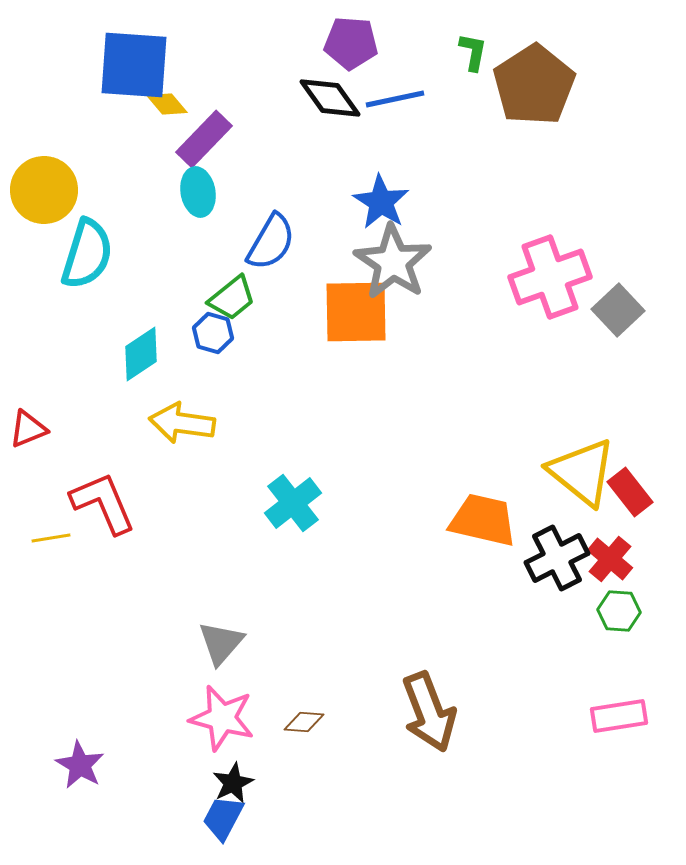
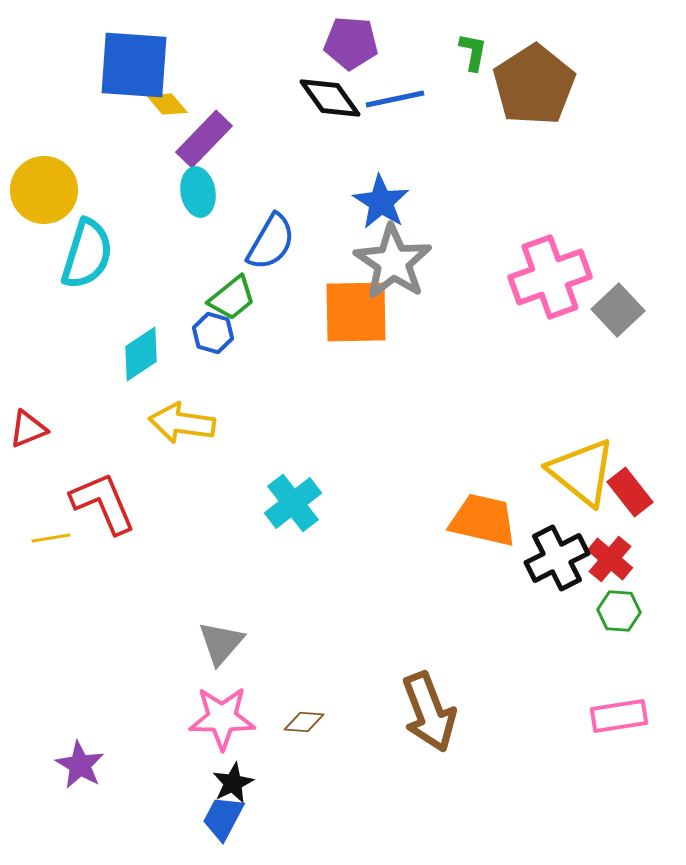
pink star: rotated 14 degrees counterclockwise
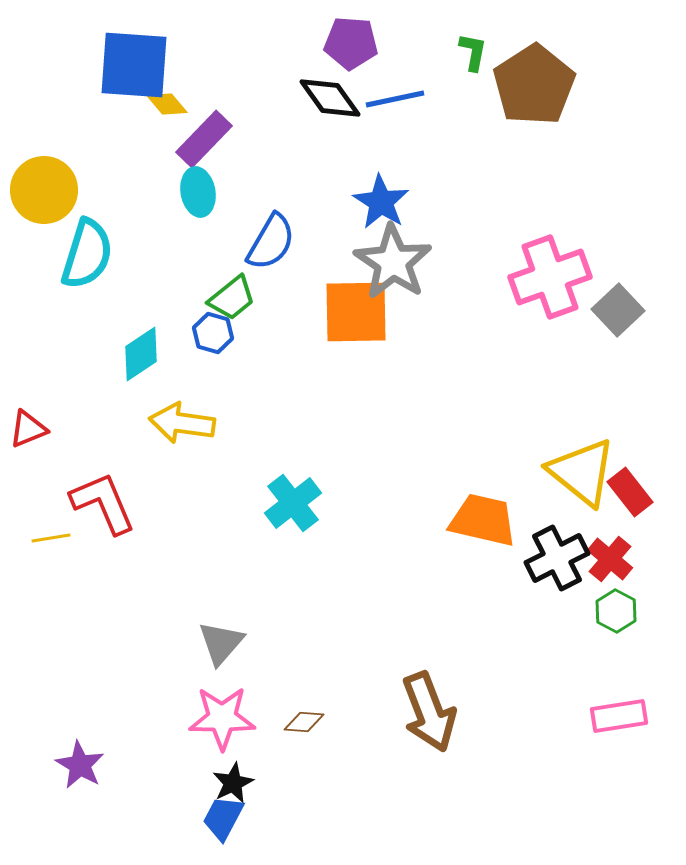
green hexagon: moved 3 px left; rotated 24 degrees clockwise
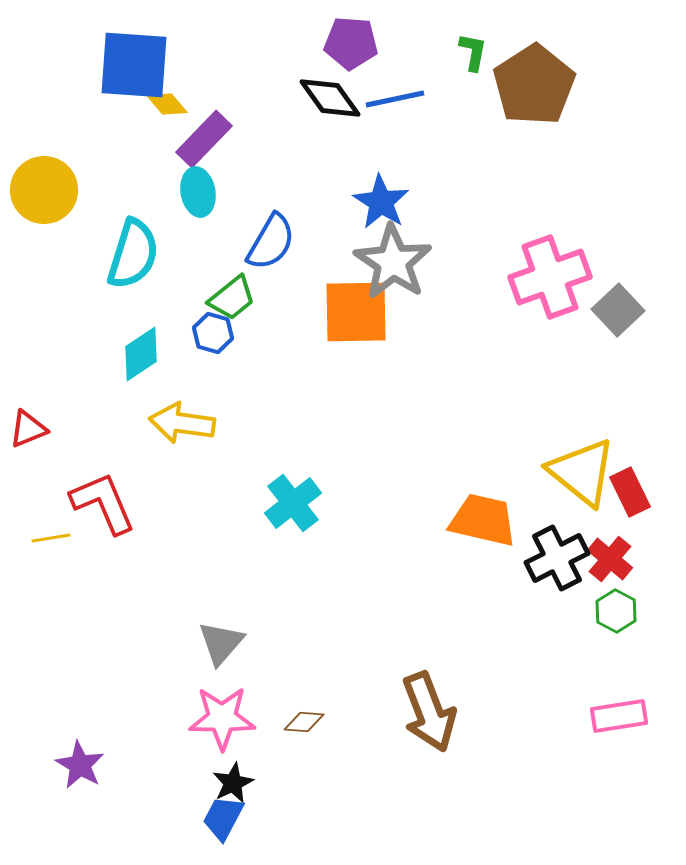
cyan semicircle: moved 46 px right
red rectangle: rotated 12 degrees clockwise
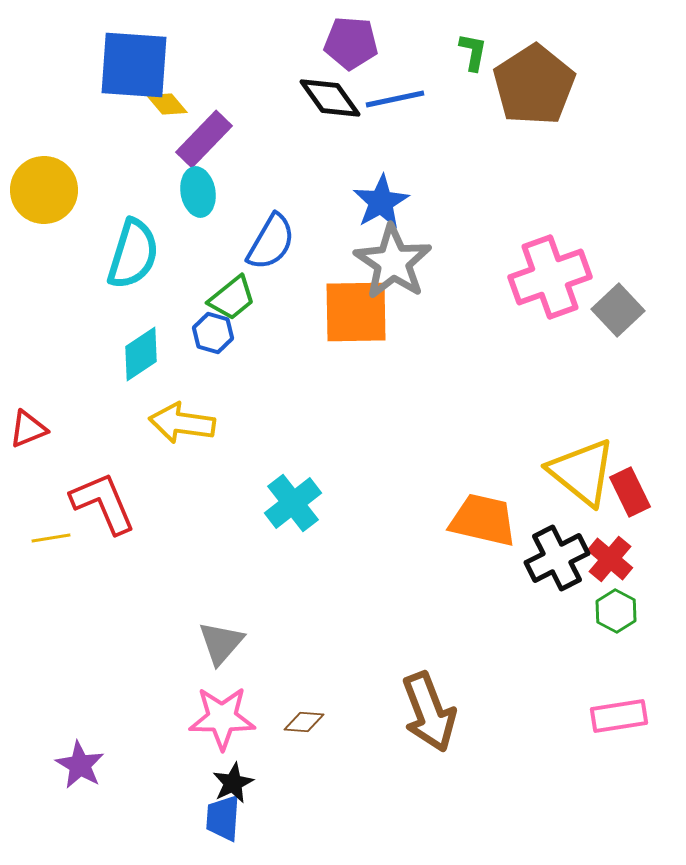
blue star: rotated 10 degrees clockwise
blue trapezoid: rotated 24 degrees counterclockwise
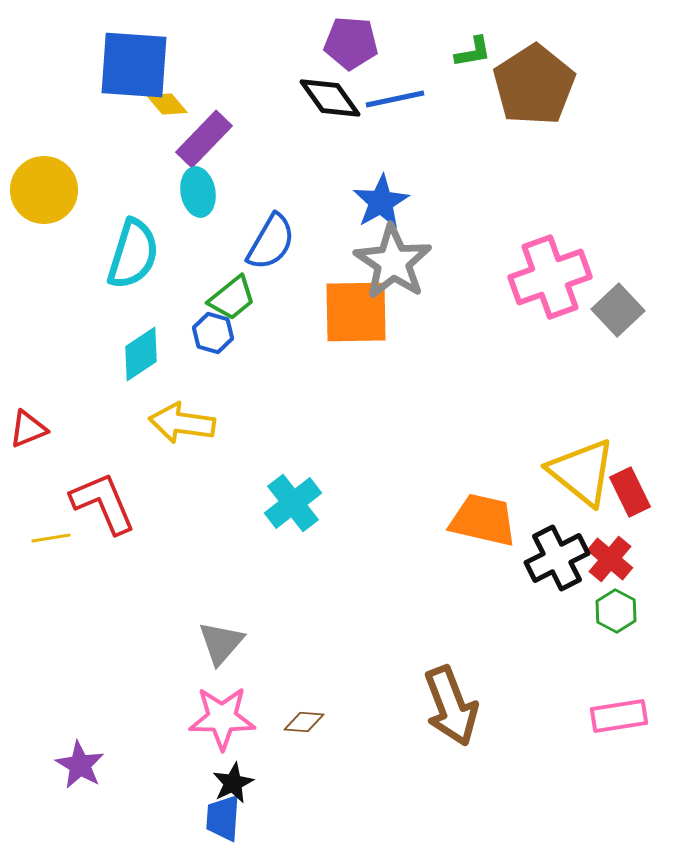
green L-shape: rotated 69 degrees clockwise
brown arrow: moved 22 px right, 6 px up
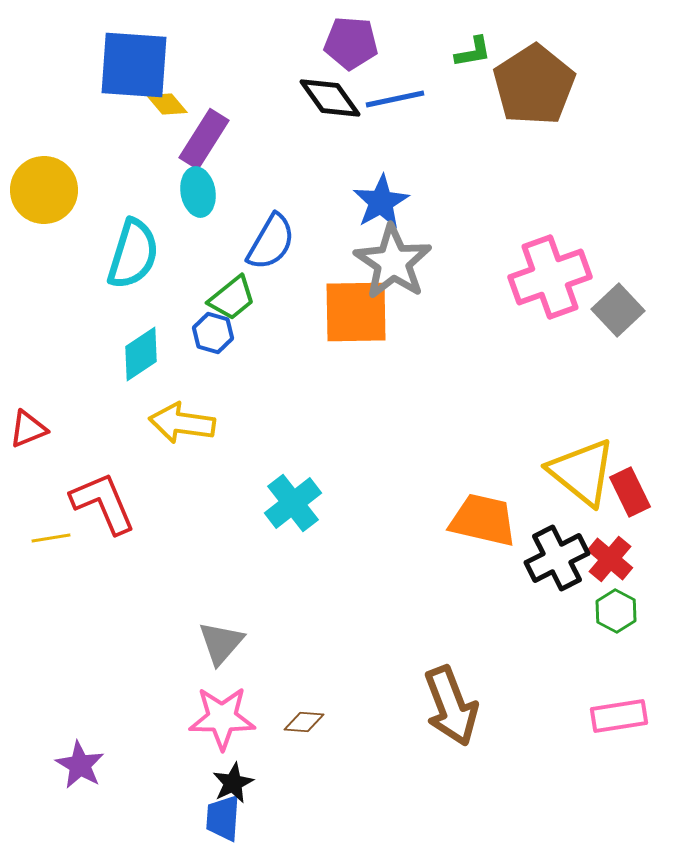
purple rectangle: rotated 12 degrees counterclockwise
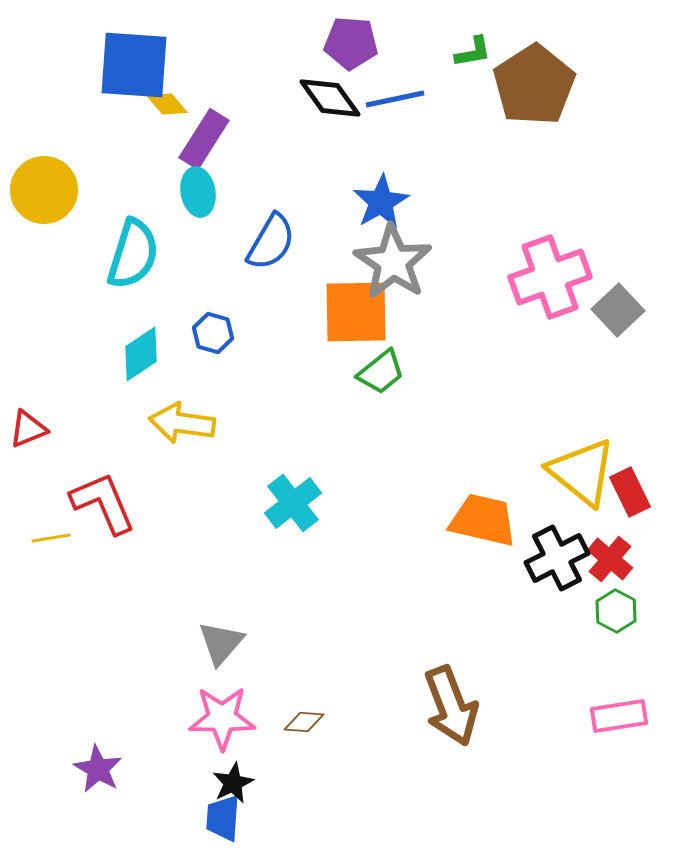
green trapezoid: moved 149 px right, 74 px down
purple star: moved 18 px right, 4 px down
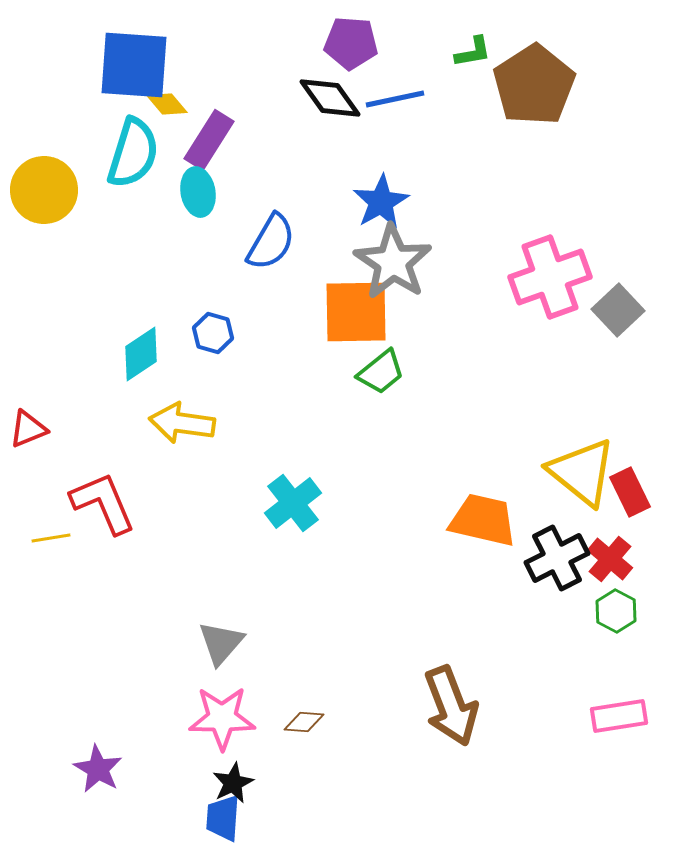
purple rectangle: moved 5 px right, 1 px down
cyan semicircle: moved 101 px up
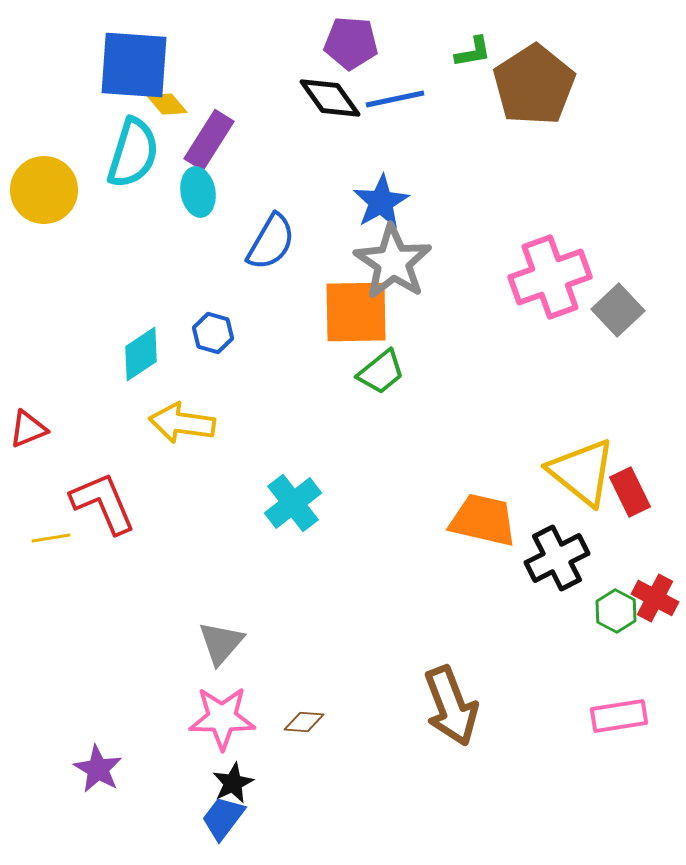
red cross: moved 45 px right, 39 px down; rotated 12 degrees counterclockwise
blue trapezoid: rotated 33 degrees clockwise
